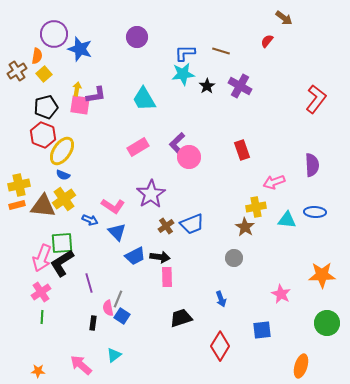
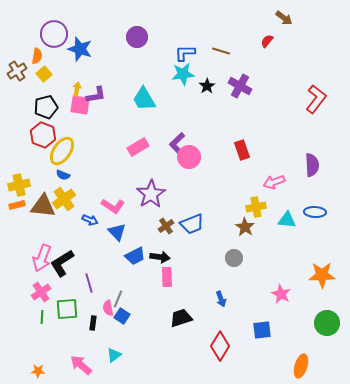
green square at (62, 243): moved 5 px right, 66 px down
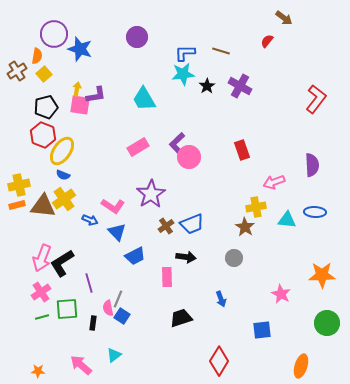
black arrow at (160, 257): moved 26 px right
green line at (42, 317): rotated 72 degrees clockwise
red diamond at (220, 346): moved 1 px left, 15 px down
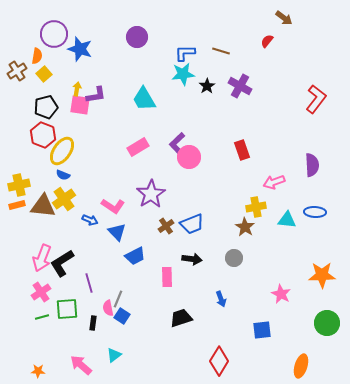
black arrow at (186, 257): moved 6 px right, 2 px down
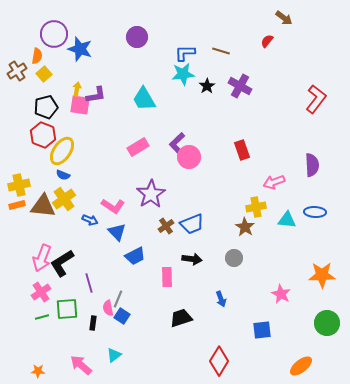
orange ellipse at (301, 366): rotated 35 degrees clockwise
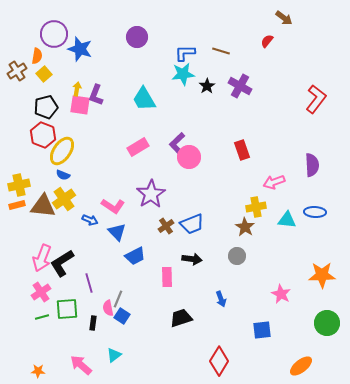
purple L-shape at (96, 95): rotated 120 degrees clockwise
gray circle at (234, 258): moved 3 px right, 2 px up
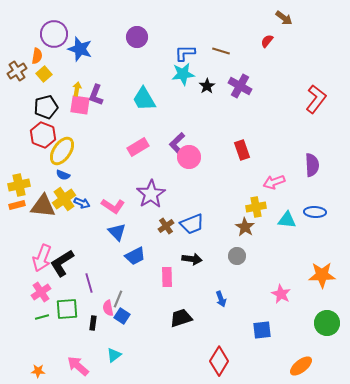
blue arrow at (90, 220): moved 8 px left, 17 px up
pink arrow at (81, 365): moved 3 px left, 1 px down
